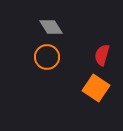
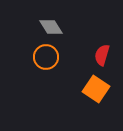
orange circle: moved 1 px left
orange square: moved 1 px down
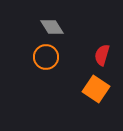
gray diamond: moved 1 px right
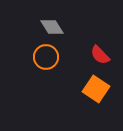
red semicircle: moved 2 px left; rotated 60 degrees counterclockwise
